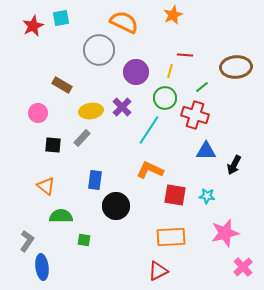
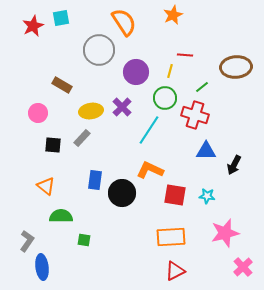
orange semicircle: rotated 32 degrees clockwise
black circle: moved 6 px right, 13 px up
red triangle: moved 17 px right
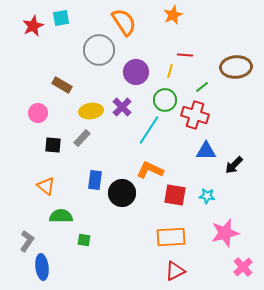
green circle: moved 2 px down
black arrow: rotated 18 degrees clockwise
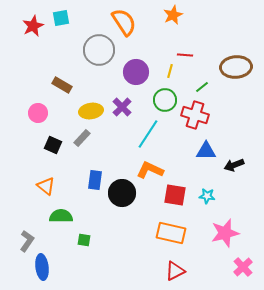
cyan line: moved 1 px left, 4 px down
black square: rotated 18 degrees clockwise
black arrow: rotated 24 degrees clockwise
orange rectangle: moved 4 px up; rotated 16 degrees clockwise
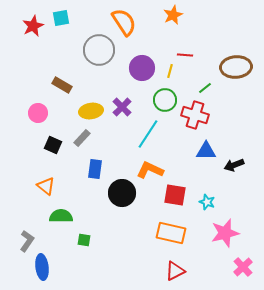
purple circle: moved 6 px right, 4 px up
green line: moved 3 px right, 1 px down
blue rectangle: moved 11 px up
cyan star: moved 6 px down; rotated 14 degrees clockwise
